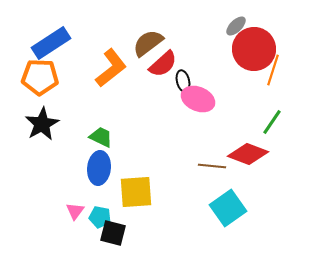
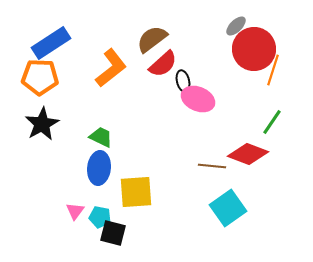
brown semicircle: moved 4 px right, 4 px up
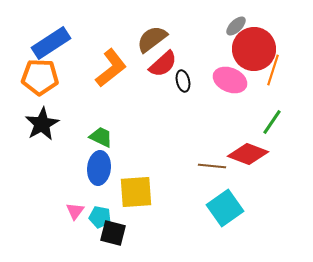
pink ellipse: moved 32 px right, 19 px up
cyan square: moved 3 px left
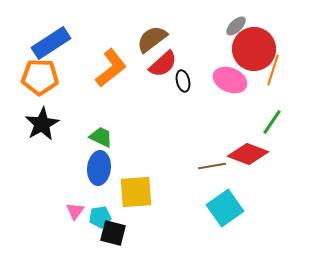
brown line: rotated 16 degrees counterclockwise
cyan pentagon: rotated 20 degrees counterclockwise
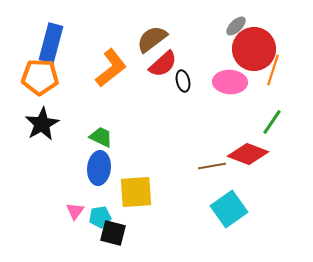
blue rectangle: rotated 42 degrees counterclockwise
pink ellipse: moved 2 px down; rotated 20 degrees counterclockwise
cyan square: moved 4 px right, 1 px down
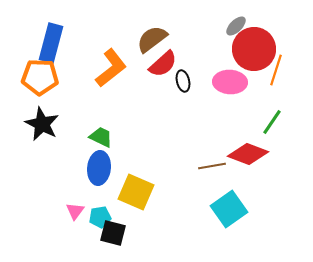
orange line: moved 3 px right
black star: rotated 16 degrees counterclockwise
yellow square: rotated 27 degrees clockwise
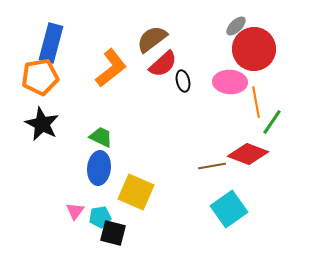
orange line: moved 20 px left, 32 px down; rotated 28 degrees counterclockwise
orange pentagon: rotated 12 degrees counterclockwise
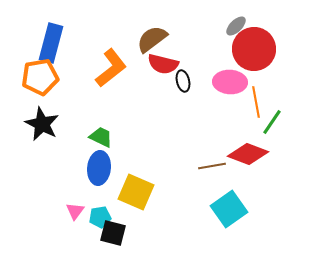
red semicircle: rotated 56 degrees clockwise
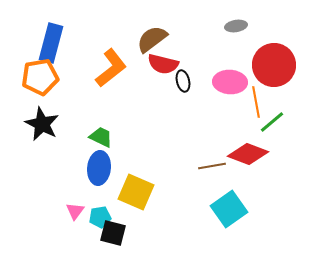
gray ellipse: rotated 35 degrees clockwise
red circle: moved 20 px right, 16 px down
green line: rotated 16 degrees clockwise
